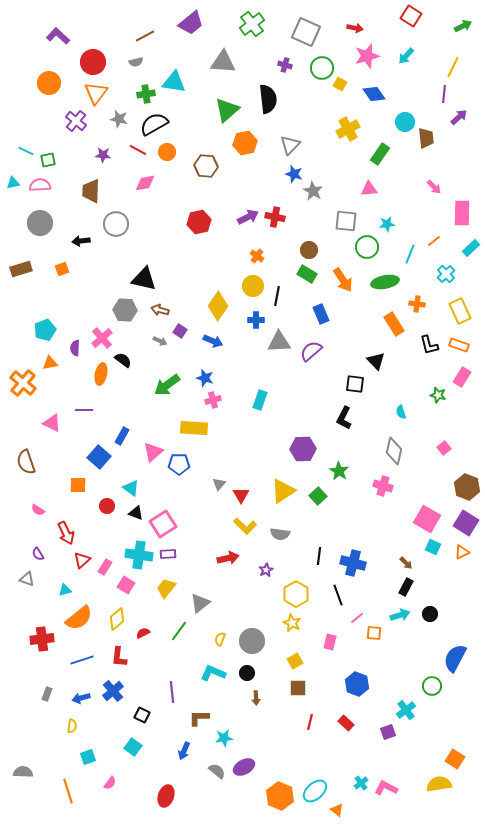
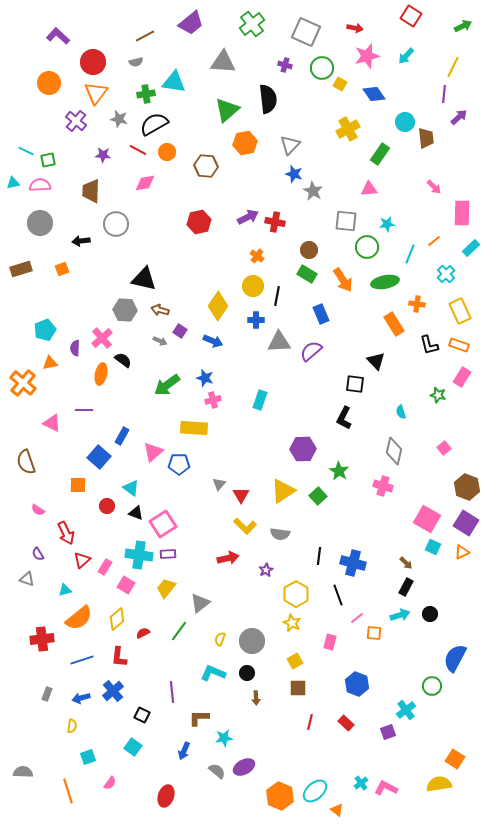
red cross at (275, 217): moved 5 px down
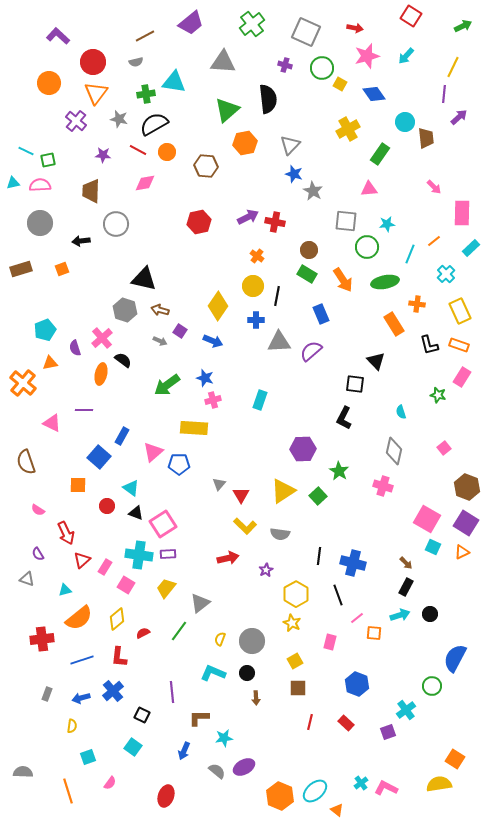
gray hexagon at (125, 310): rotated 15 degrees clockwise
purple semicircle at (75, 348): rotated 21 degrees counterclockwise
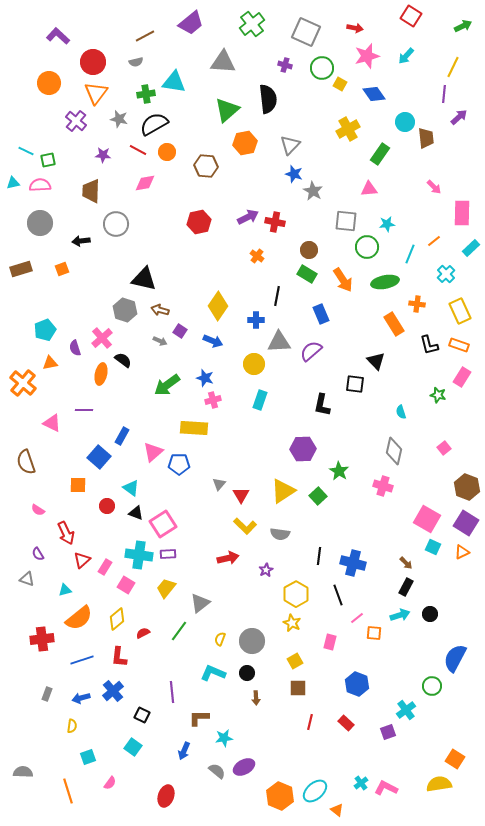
yellow circle at (253, 286): moved 1 px right, 78 px down
black L-shape at (344, 418): moved 22 px left, 13 px up; rotated 15 degrees counterclockwise
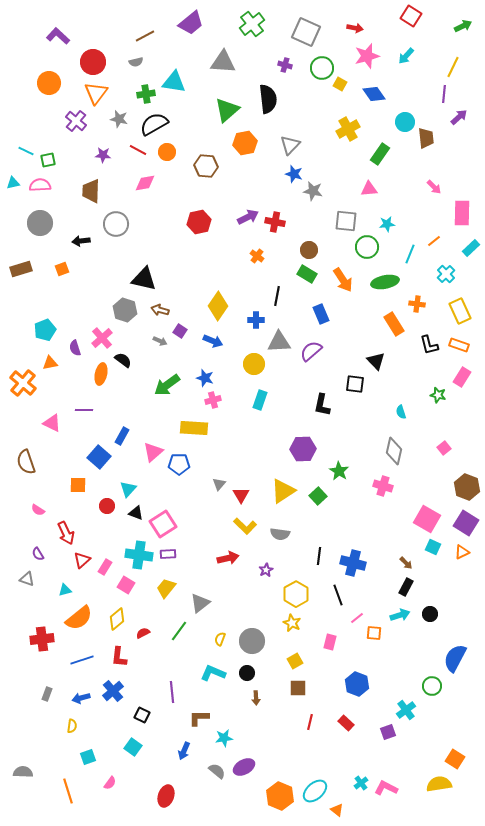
gray star at (313, 191): rotated 18 degrees counterclockwise
cyan triangle at (131, 488): moved 3 px left, 1 px down; rotated 36 degrees clockwise
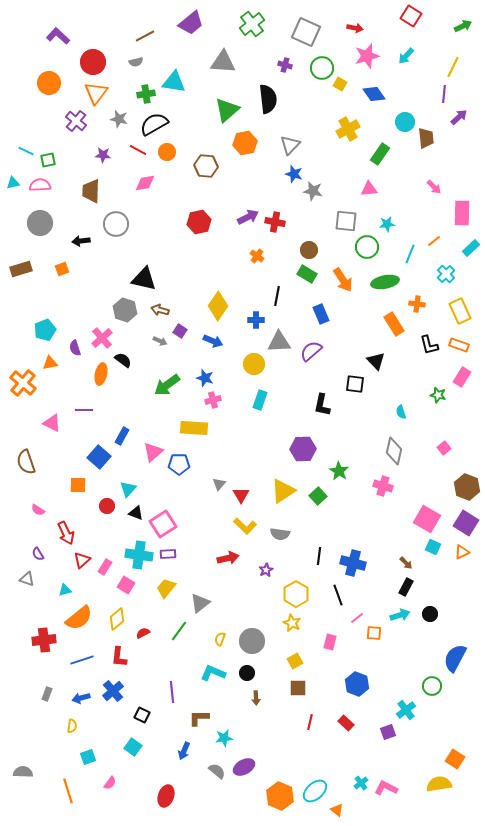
red cross at (42, 639): moved 2 px right, 1 px down
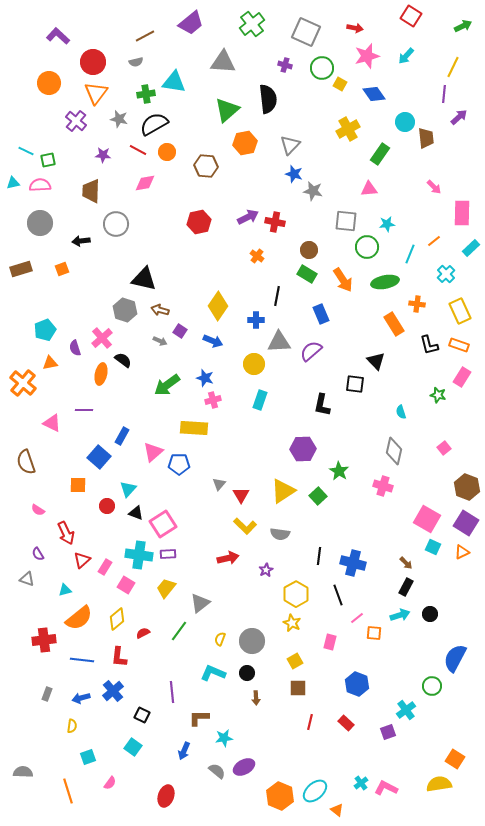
blue line at (82, 660): rotated 25 degrees clockwise
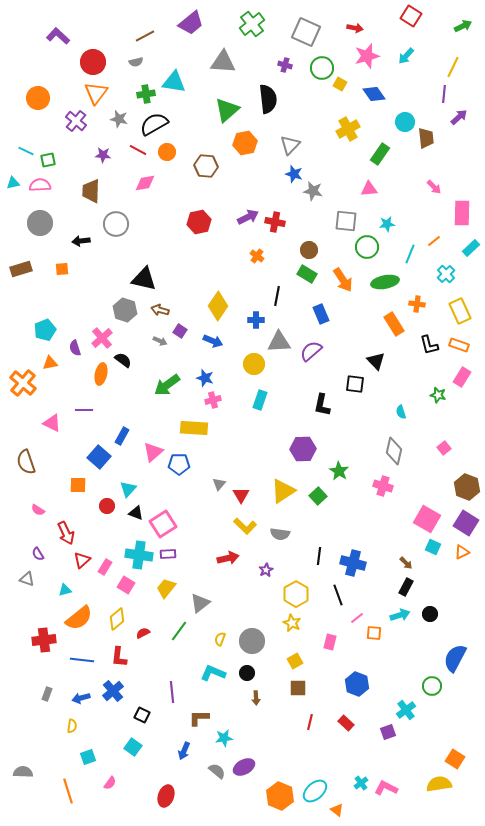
orange circle at (49, 83): moved 11 px left, 15 px down
orange square at (62, 269): rotated 16 degrees clockwise
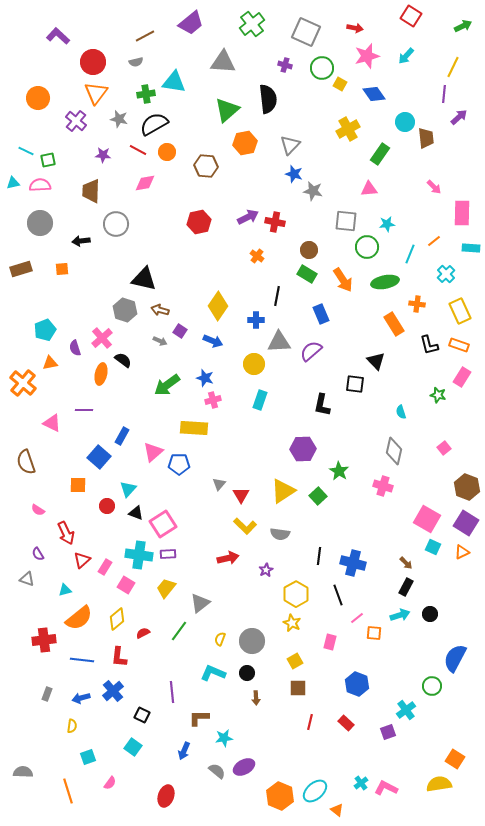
cyan rectangle at (471, 248): rotated 48 degrees clockwise
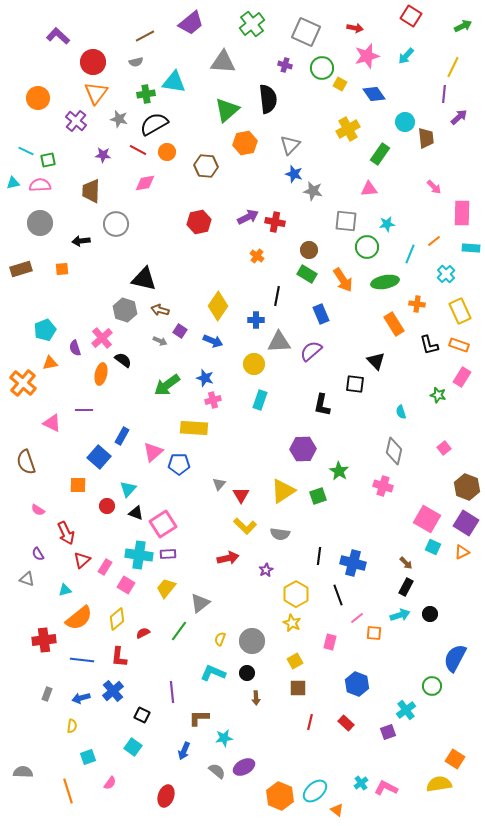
green square at (318, 496): rotated 24 degrees clockwise
